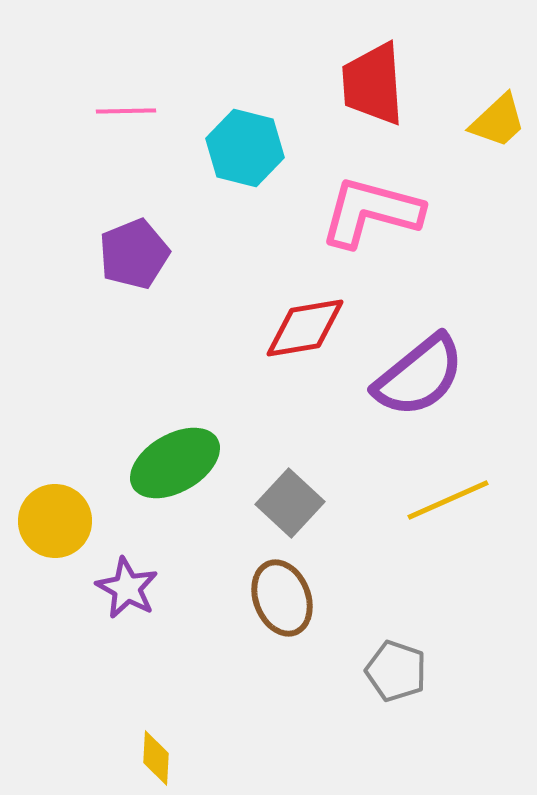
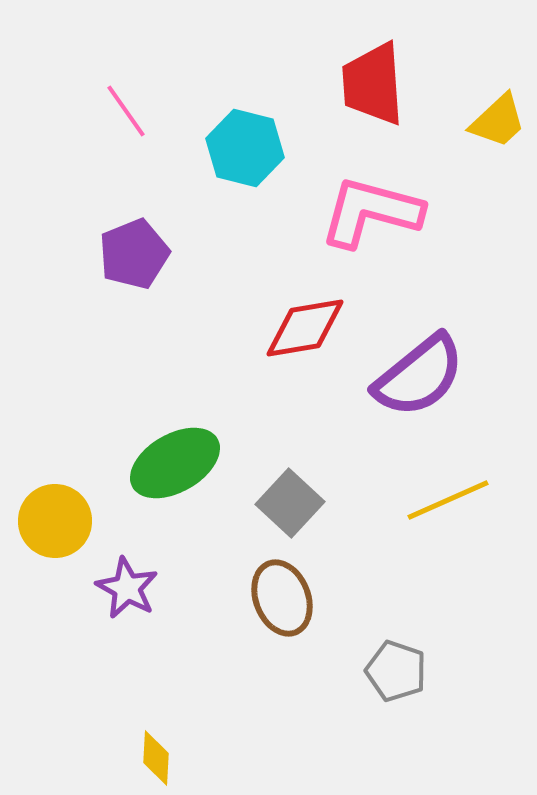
pink line: rotated 56 degrees clockwise
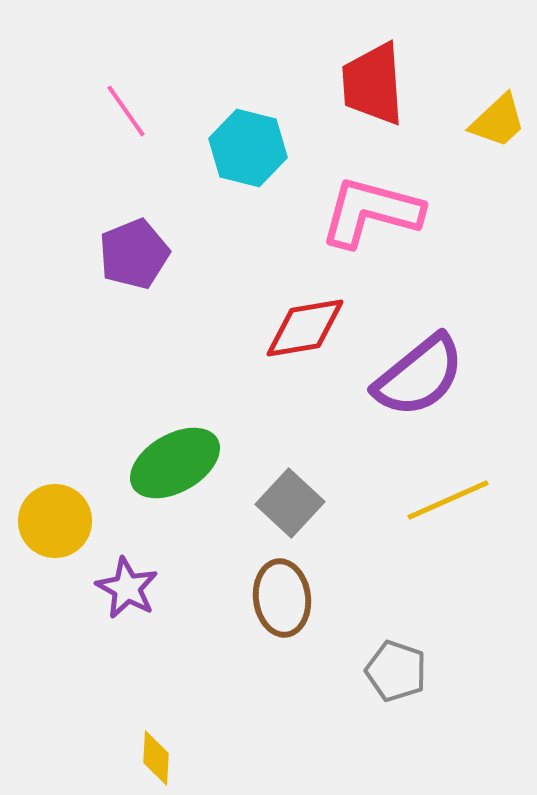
cyan hexagon: moved 3 px right
brown ellipse: rotated 14 degrees clockwise
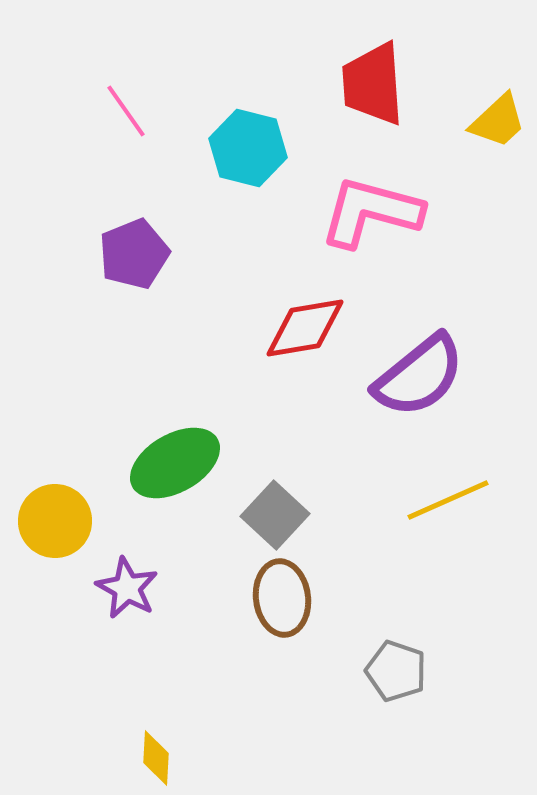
gray square: moved 15 px left, 12 px down
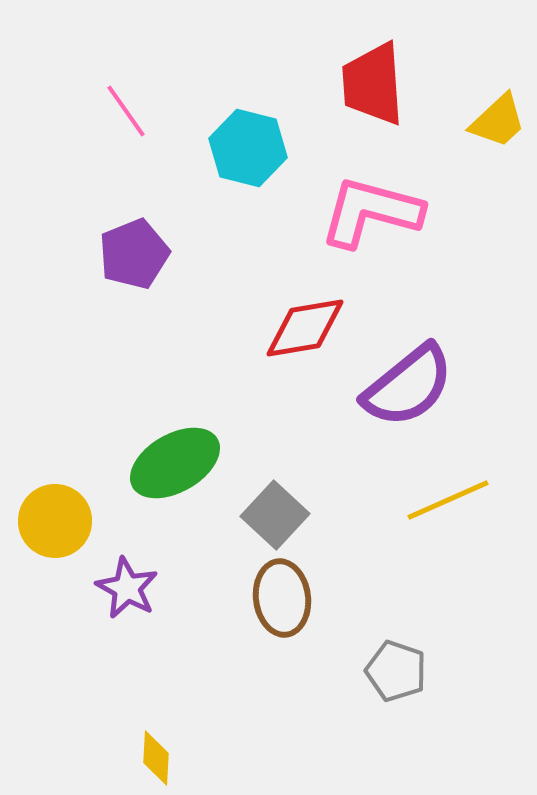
purple semicircle: moved 11 px left, 10 px down
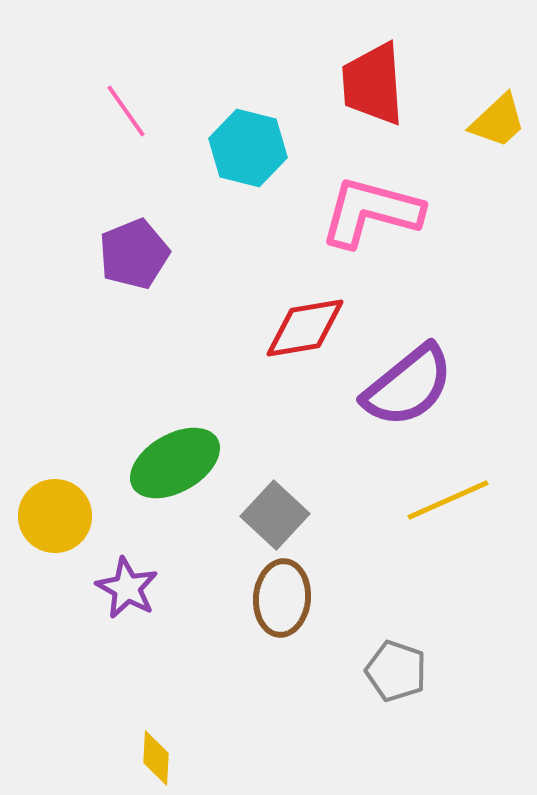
yellow circle: moved 5 px up
brown ellipse: rotated 12 degrees clockwise
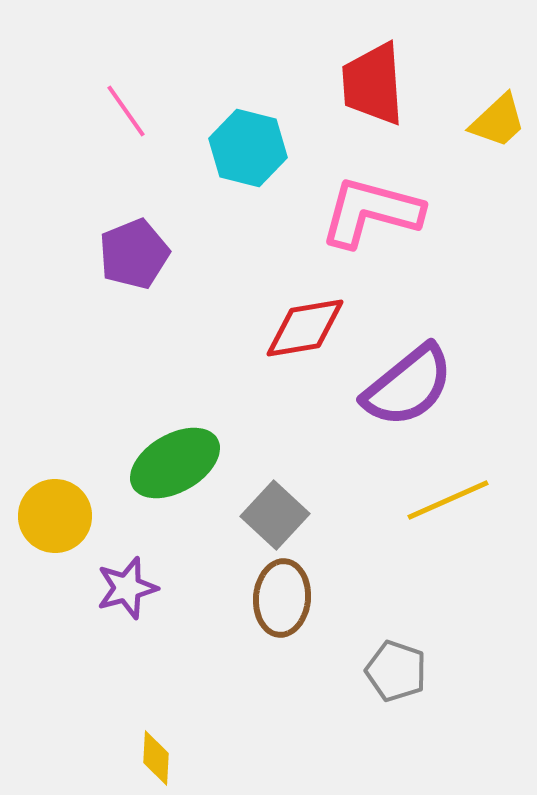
purple star: rotated 28 degrees clockwise
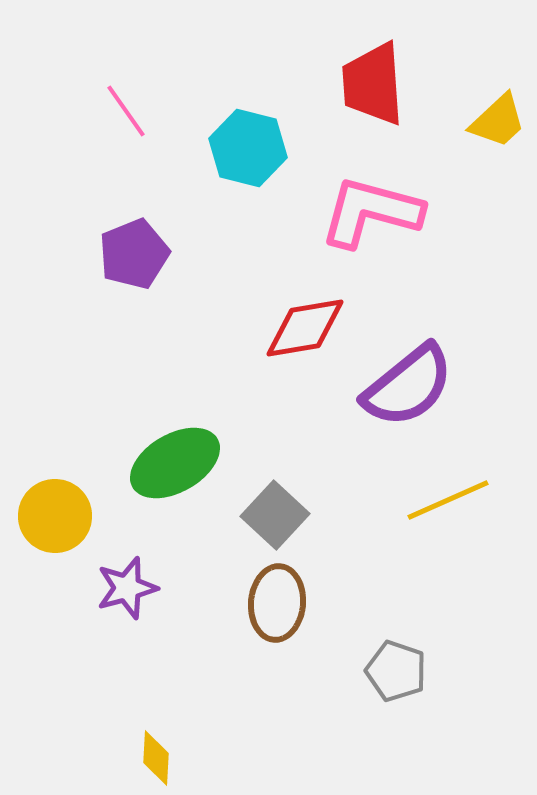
brown ellipse: moved 5 px left, 5 px down
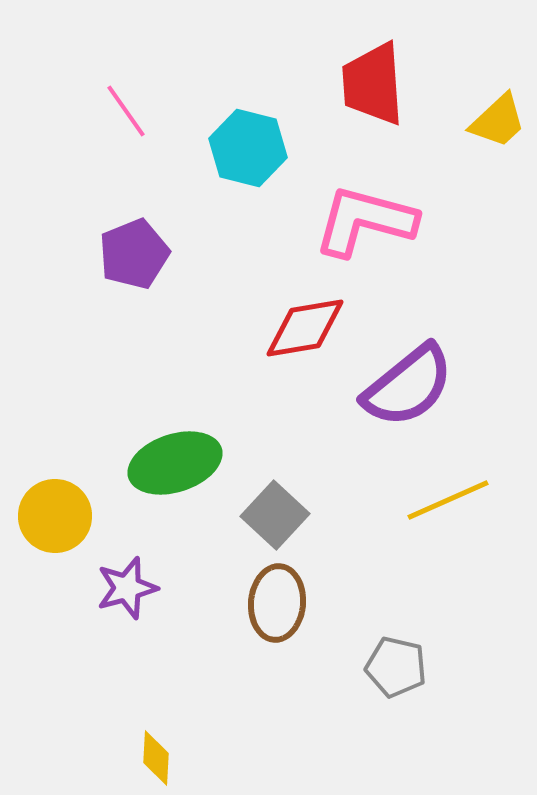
pink L-shape: moved 6 px left, 9 px down
green ellipse: rotated 12 degrees clockwise
gray pentagon: moved 4 px up; rotated 6 degrees counterclockwise
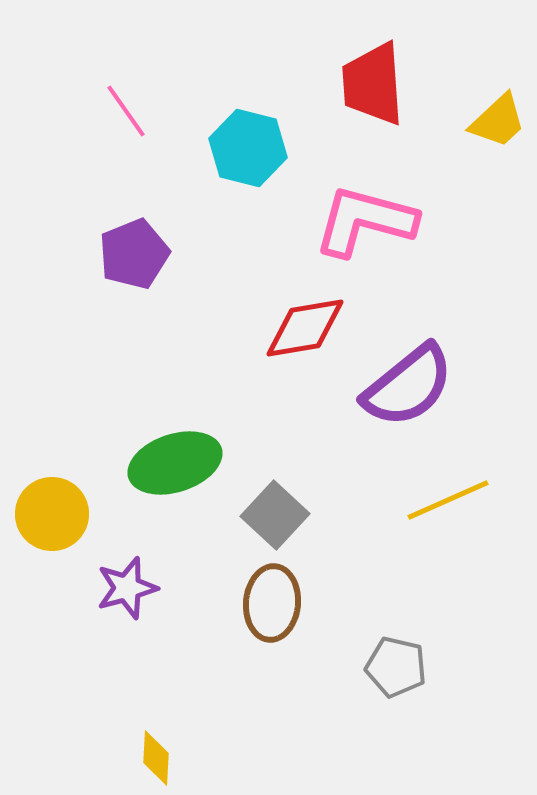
yellow circle: moved 3 px left, 2 px up
brown ellipse: moved 5 px left
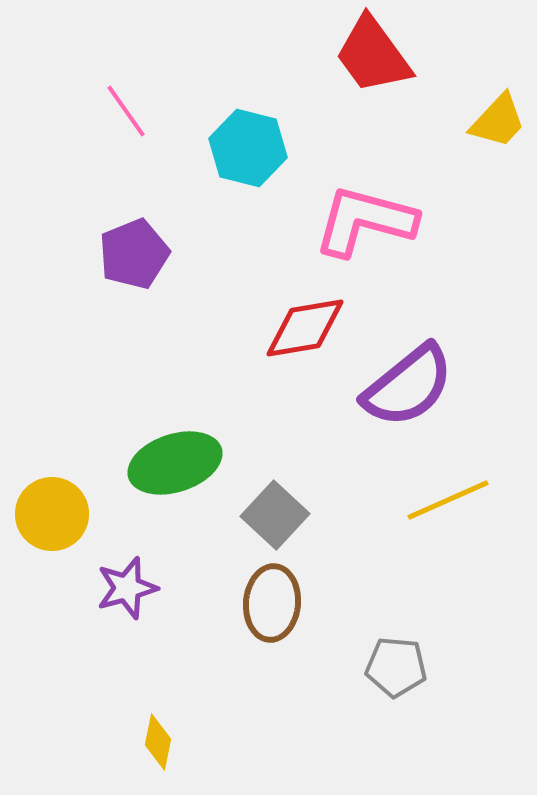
red trapezoid: moved 29 px up; rotated 32 degrees counterclockwise
yellow trapezoid: rotated 4 degrees counterclockwise
gray pentagon: rotated 8 degrees counterclockwise
yellow diamond: moved 2 px right, 16 px up; rotated 8 degrees clockwise
